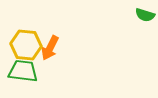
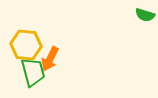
orange arrow: moved 11 px down
green trapezoid: moved 10 px right, 1 px down; rotated 68 degrees clockwise
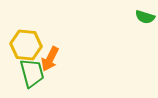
green semicircle: moved 2 px down
green trapezoid: moved 1 px left, 1 px down
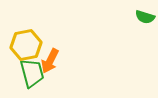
yellow hexagon: rotated 16 degrees counterclockwise
orange arrow: moved 2 px down
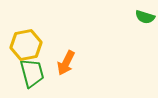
orange arrow: moved 16 px right, 2 px down
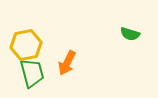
green semicircle: moved 15 px left, 17 px down
orange arrow: moved 1 px right
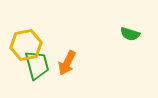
green trapezoid: moved 5 px right, 8 px up
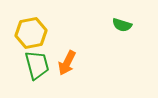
green semicircle: moved 8 px left, 9 px up
yellow hexagon: moved 5 px right, 12 px up
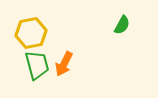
green semicircle: rotated 78 degrees counterclockwise
orange arrow: moved 3 px left, 1 px down
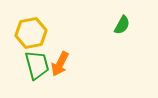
orange arrow: moved 4 px left
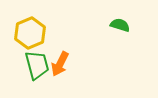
green semicircle: moved 2 px left; rotated 102 degrees counterclockwise
yellow hexagon: moved 1 px left; rotated 12 degrees counterclockwise
